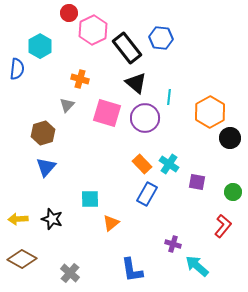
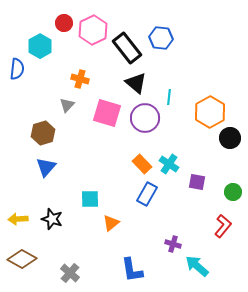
red circle: moved 5 px left, 10 px down
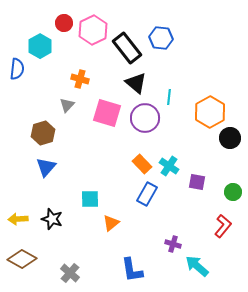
cyan cross: moved 2 px down
